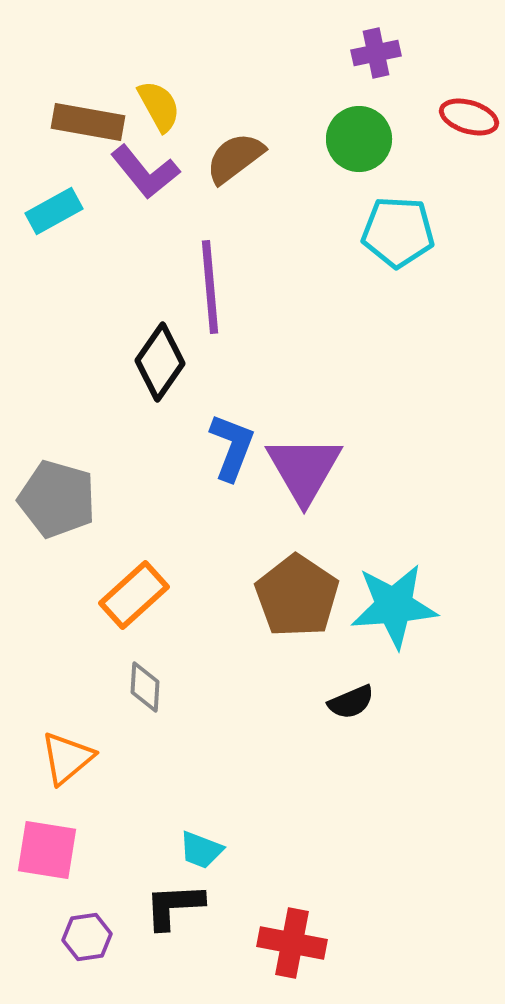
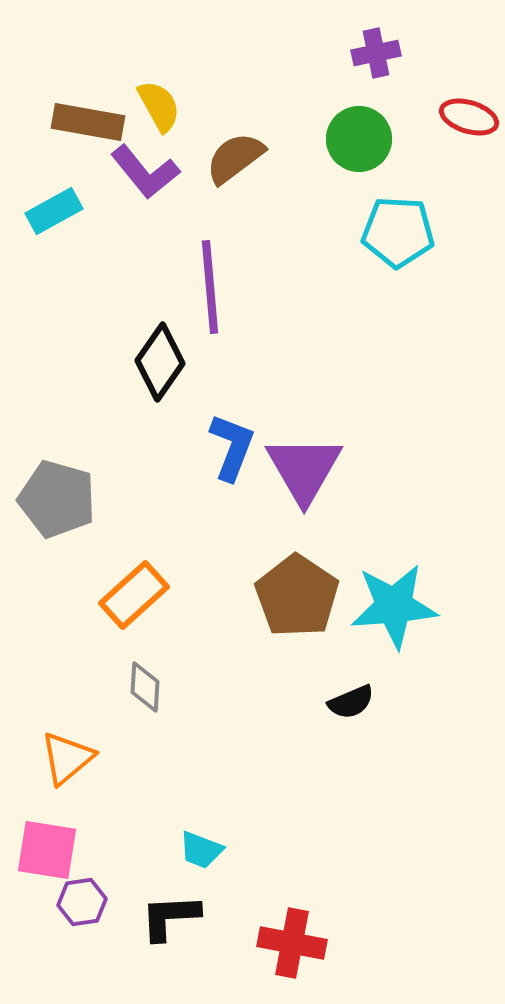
black L-shape: moved 4 px left, 11 px down
purple hexagon: moved 5 px left, 35 px up
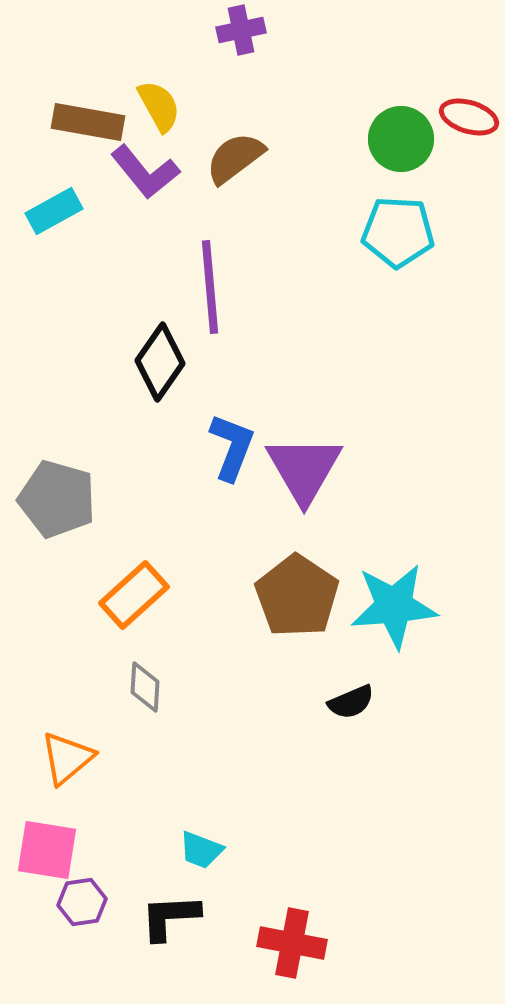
purple cross: moved 135 px left, 23 px up
green circle: moved 42 px right
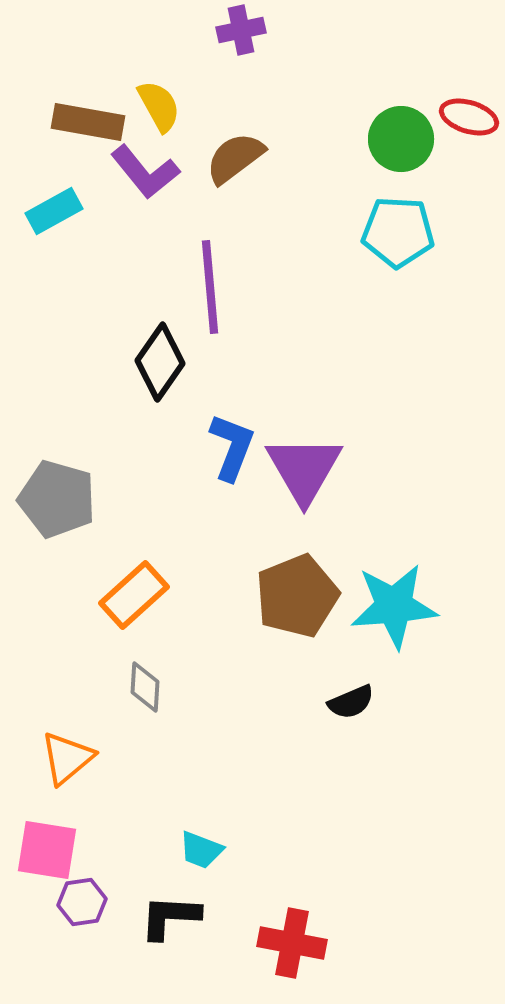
brown pentagon: rotated 16 degrees clockwise
black L-shape: rotated 6 degrees clockwise
